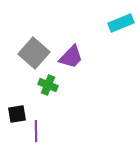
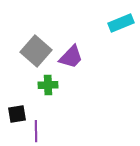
gray square: moved 2 px right, 2 px up
green cross: rotated 24 degrees counterclockwise
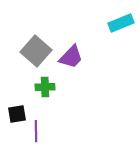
green cross: moved 3 px left, 2 px down
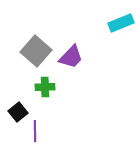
black square: moved 1 px right, 2 px up; rotated 30 degrees counterclockwise
purple line: moved 1 px left
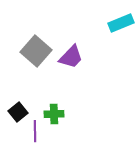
green cross: moved 9 px right, 27 px down
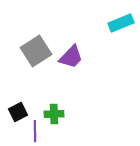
gray square: rotated 16 degrees clockwise
black square: rotated 12 degrees clockwise
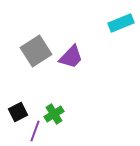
green cross: rotated 30 degrees counterclockwise
purple line: rotated 20 degrees clockwise
